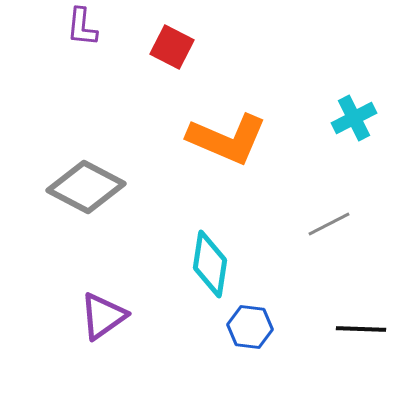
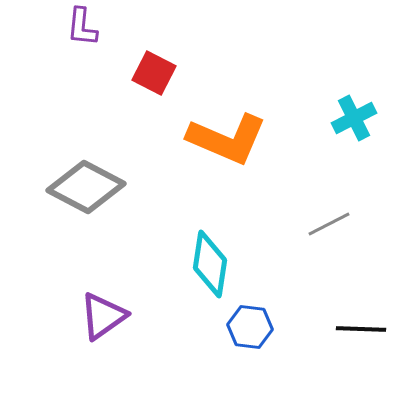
red square: moved 18 px left, 26 px down
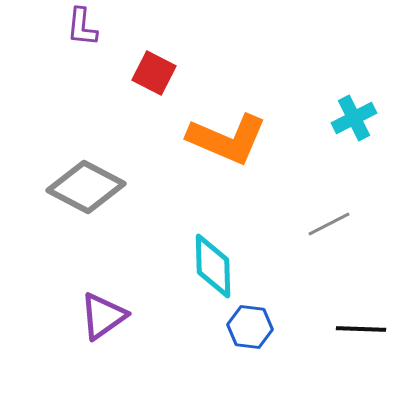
cyan diamond: moved 3 px right, 2 px down; rotated 10 degrees counterclockwise
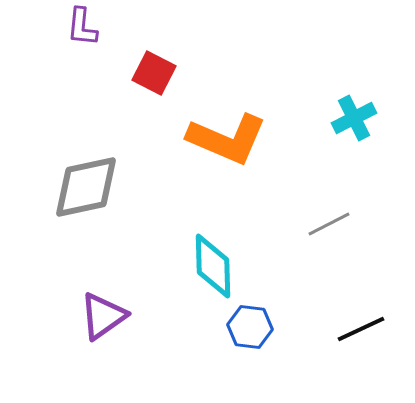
gray diamond: rotated 40 degrees counterclockwise
black line: rotated 27 degrees counterclockwise
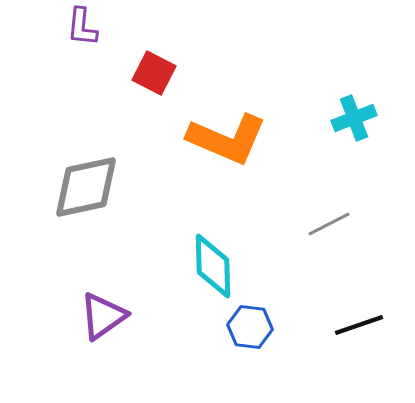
cyan cross: rotated 6 degrees clockwise
black line: moved 2 px left, 4 px up; rotated 6 degrees clockwise
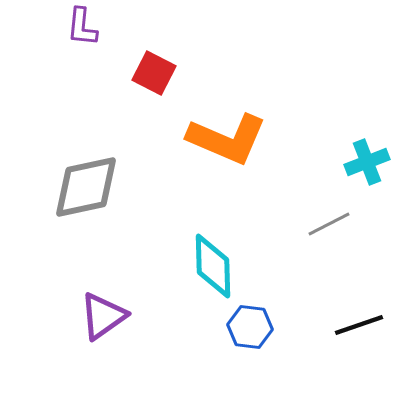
cyan cross: moved 13 px right, 44 px down
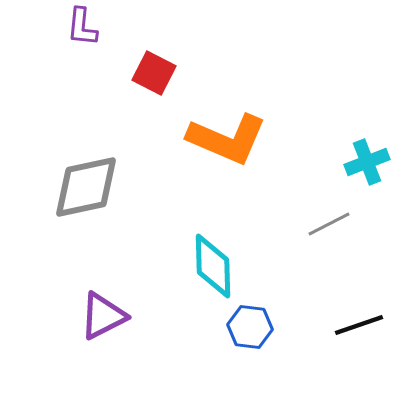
purple triangle: rotated 8 degrees clockwise
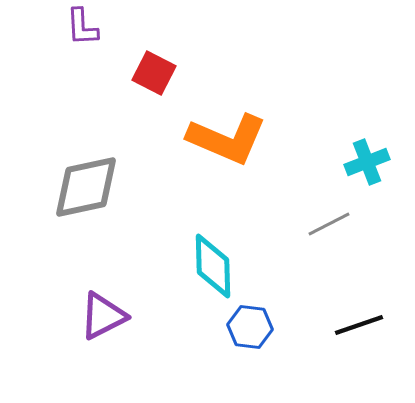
purple L-shape: rotated 9 degrees counterclockwise
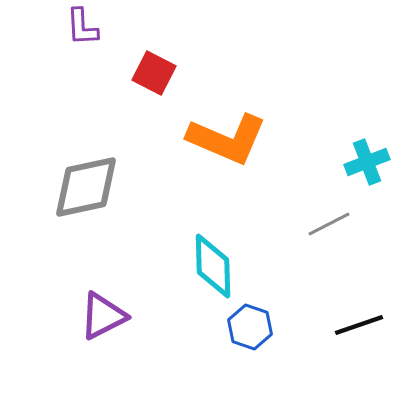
blue hexagon: rotated 12 degrees clockwise
